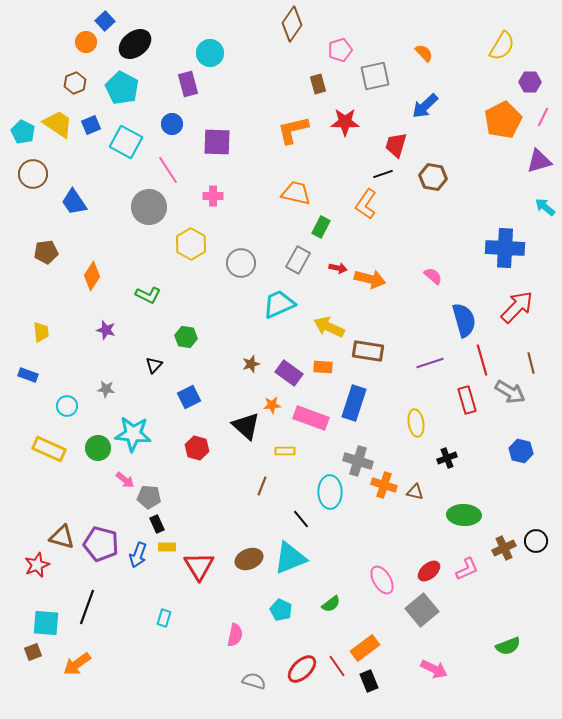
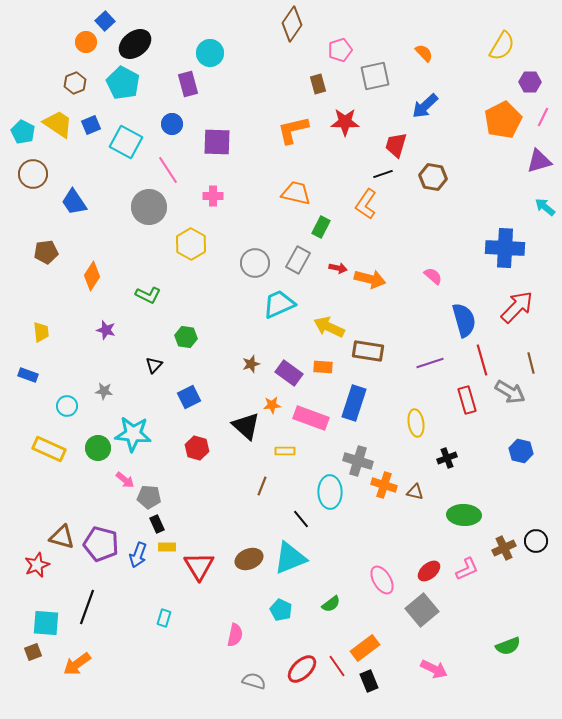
cyan pentagon at (122, 88): moved 1 px right, 5 px up
gray circle at (241, 263): moved 14 px right
gray star at (106, 389): moved 2 px left, 2 px down
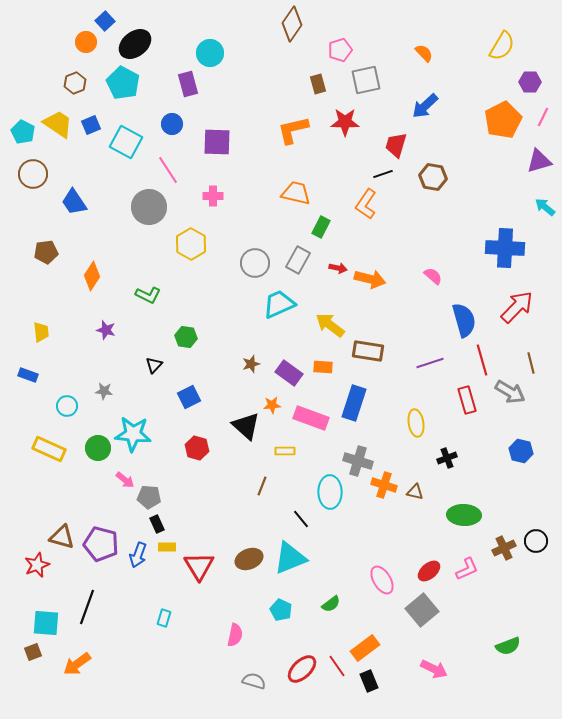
gray square at (375, 76): moved 9 px left, 4 px down
yellow arrow at (329, 327): moved 1 px right, 2 px up; rotated 12 degrees clockwise
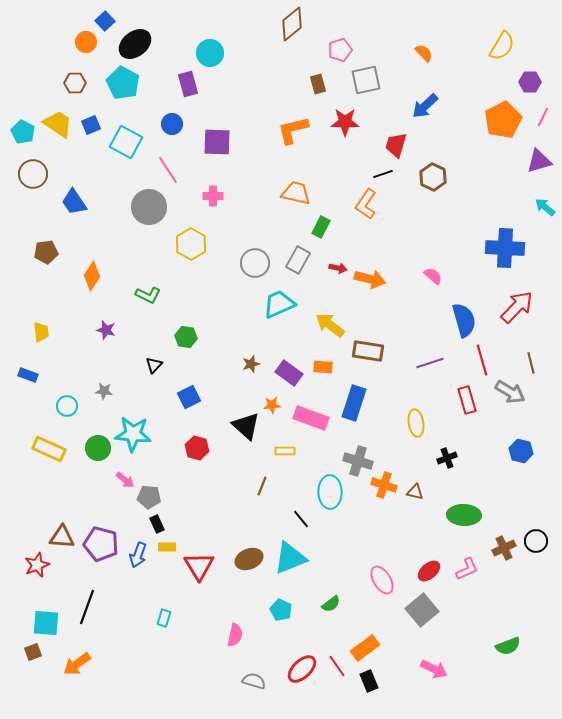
brown diamond at (292, 24): rotated 16 degrees clockwise
brown hexagon at (75, 83): rotated 20 degrees clockwise
brown hexagon at (433, 177): rotated 16 degrees clockwise
brown triangle at (62, 537): rotated 12 degrees counterclockwise
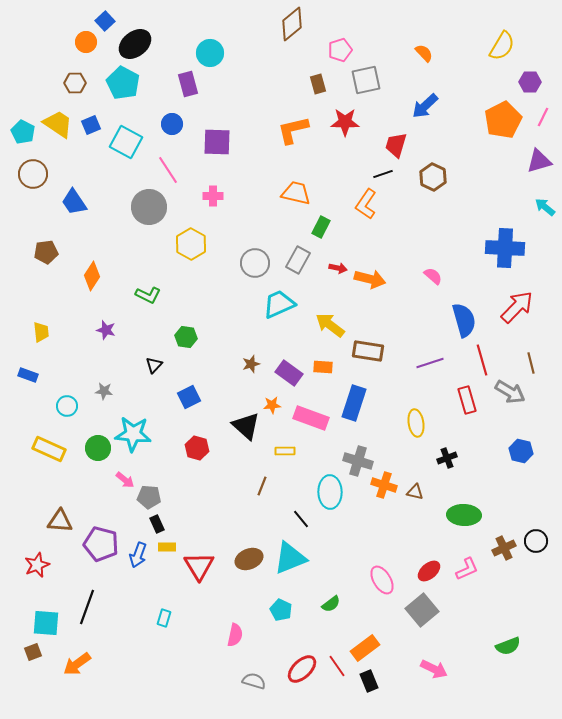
brown triangle at (62, 537): moved 2 px left, 16 px up
